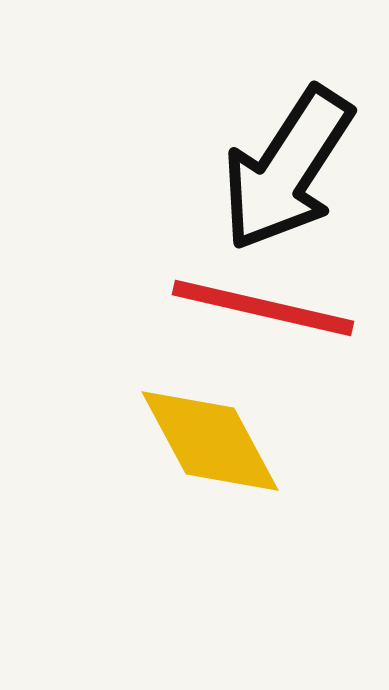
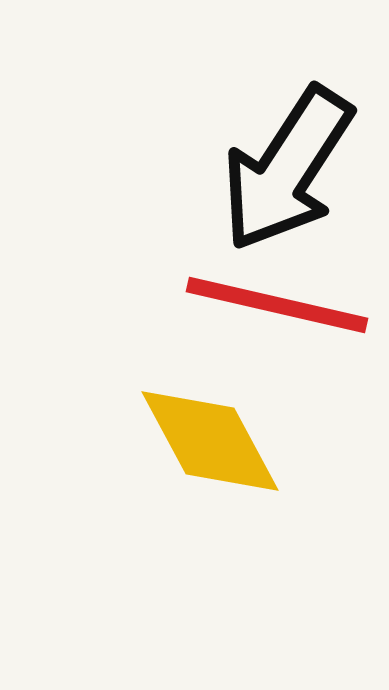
red line: moved 14 px right, 3 px up
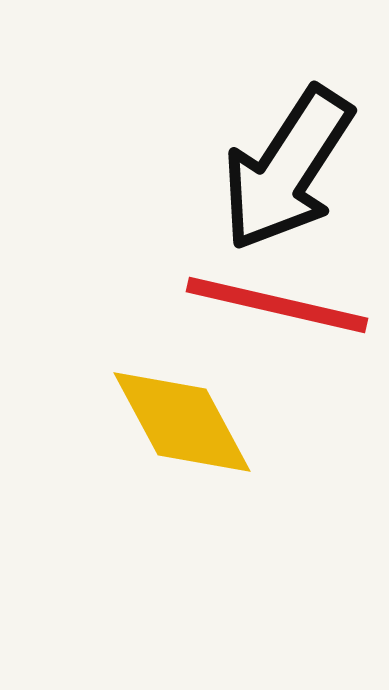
yellow diamond: moved 28 px left, 19 px up
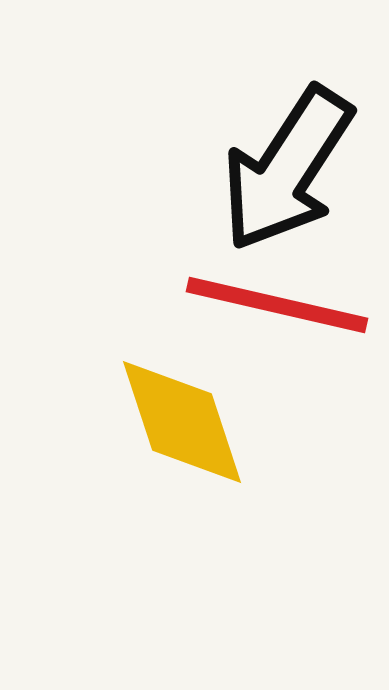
yellow diamond: rotated 10 degrees clockwise
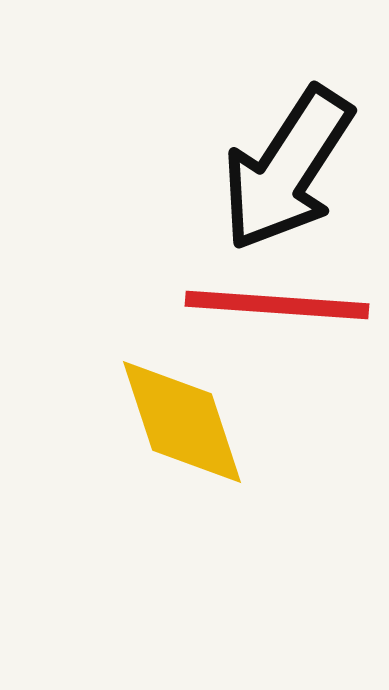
red line: rotated 9 degrees counterclockwise
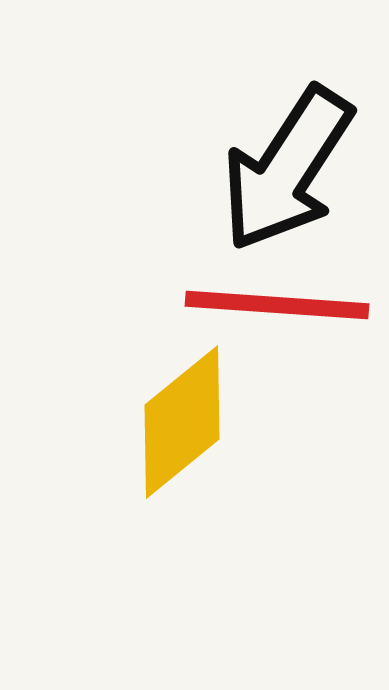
yellow diamond: rotated 69 degrees clockwise
